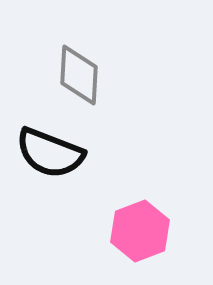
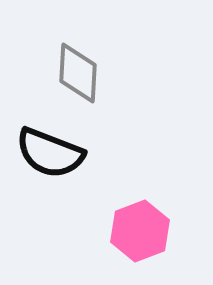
gray diamond: moved 1 px left, 2 px up
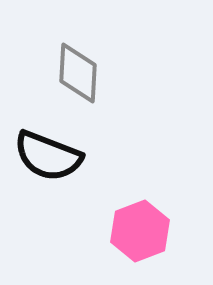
black semicircle: moved 2 px left, 3 px down
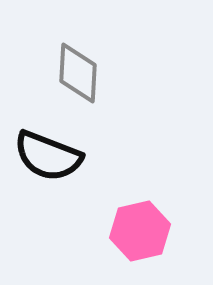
pink hexagon: rotated 8 degrees clockwise
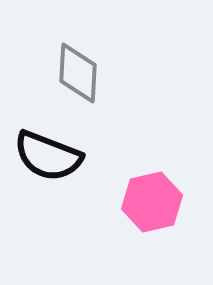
pink hexagon: moved 12 px right, 29 px up
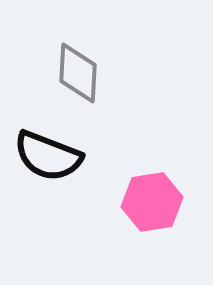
pink hexagon: rotated 4 degrees clockwise
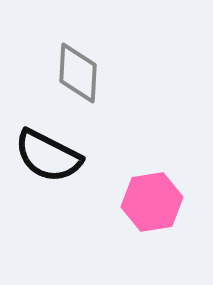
black semicircle: rotated 6 degrees clockwise
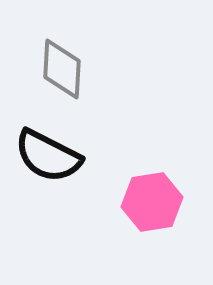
gray diamond: moved 16 px left, 4 px up
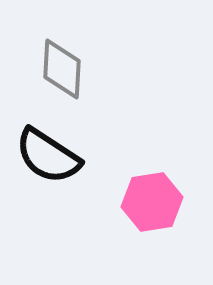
black semicircle: rotated 6 degrees clockwise
